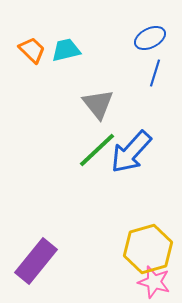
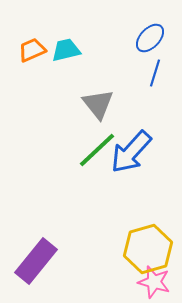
blue ellipse: rotated 20 degrees counterclockwise
orange trapezoid: rotated 68 degrees counterclockwise
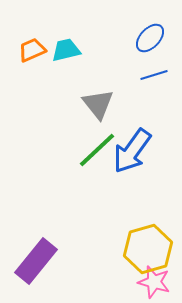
blue line: moved 1 px left, 2 px down; rotated 56 degrees clockwise
blue arrow: moved 1 px right, 1 px up; rotated 6 degrees counterclockwise
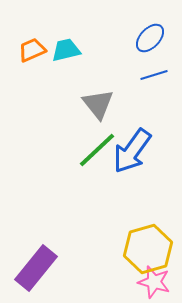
purple rectangle: moved 7 px down
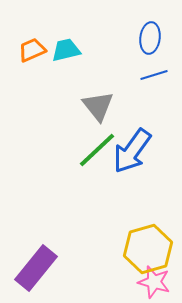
blue ellipse: rotated 36 degrees counterclockwise
gray triangle: moved 2 px down
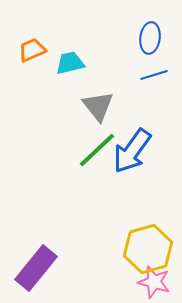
cyan trapezoid: moved 4 px right, 13 px down
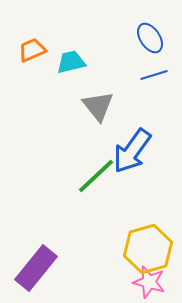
blue ellipse: rotated 40 degrees counterclockwise
cyan trapezoid: moved 1 px right, 1 px up
green line: moved 1 px left, 26 px down
pink star: moved 5 px left
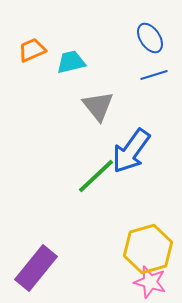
blue arrow: moved 1 px left
pink star: moved 1 px right
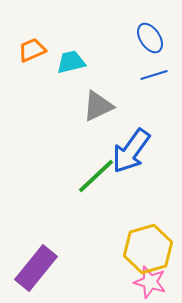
gray triangle: rotated 44 degrees clockwise
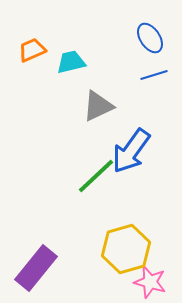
yellow hexagon: moved 22 px left
